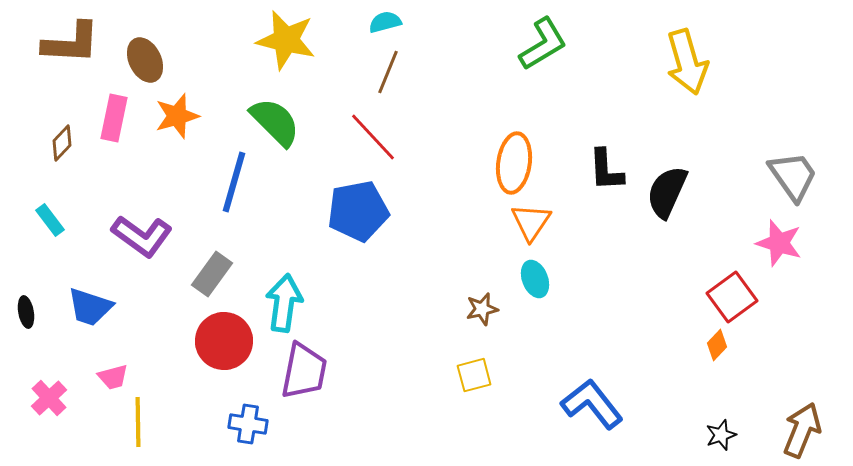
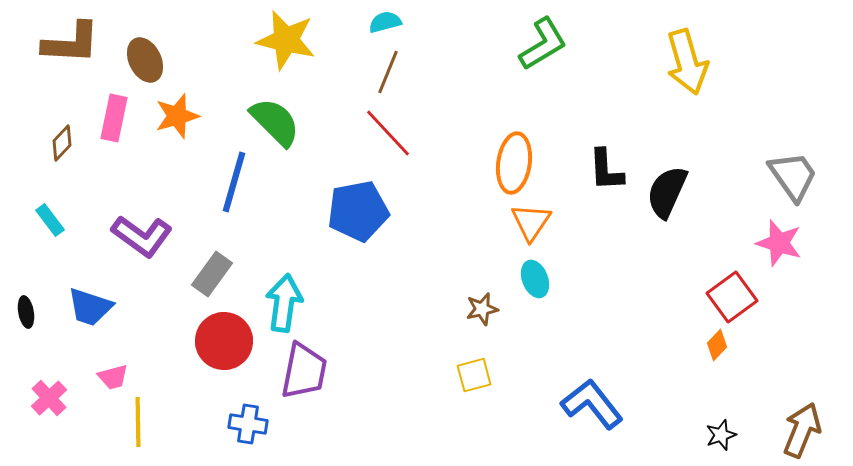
red line: moved 15 px right, 4 px up
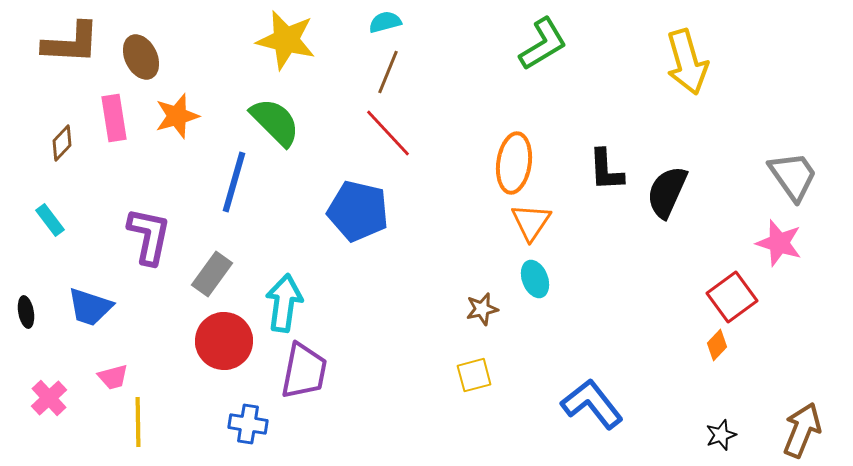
brown ellipse: moved 4 px left, 3 px up
pink rectangle: rotated 21 degrees counterclockwise
blue pentagon: rotated 24 degrees clockwise
purple L-shape: moved 7 px right; rotated 114 degrees counterclockwise
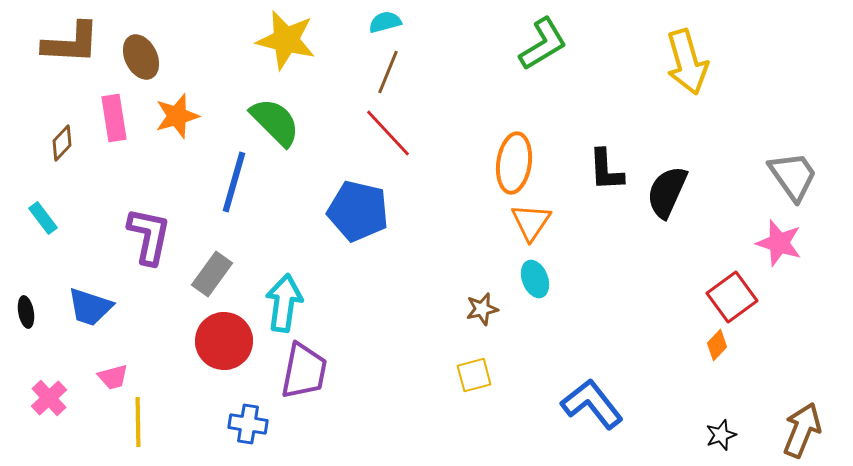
cyan rectangle: moved 7 px left, 2 px up
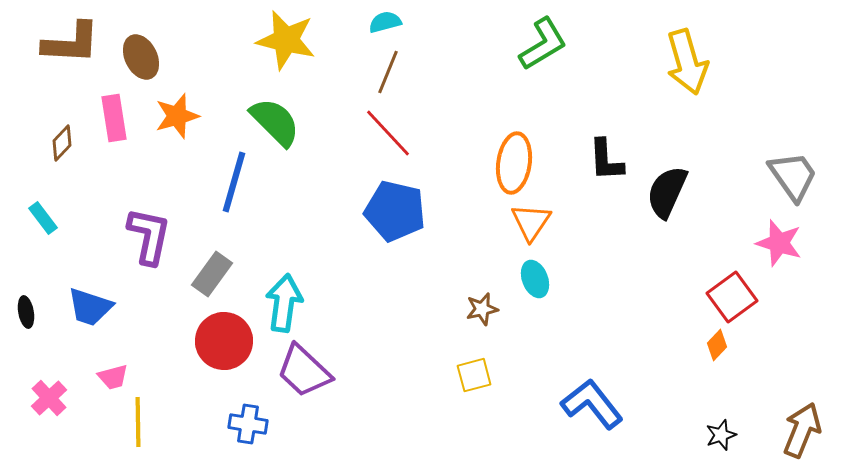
black L-shape: moved 10 px up
blue pentagon: moved 37 px right
purple trapezoid: rotated 122 degrees clockwise
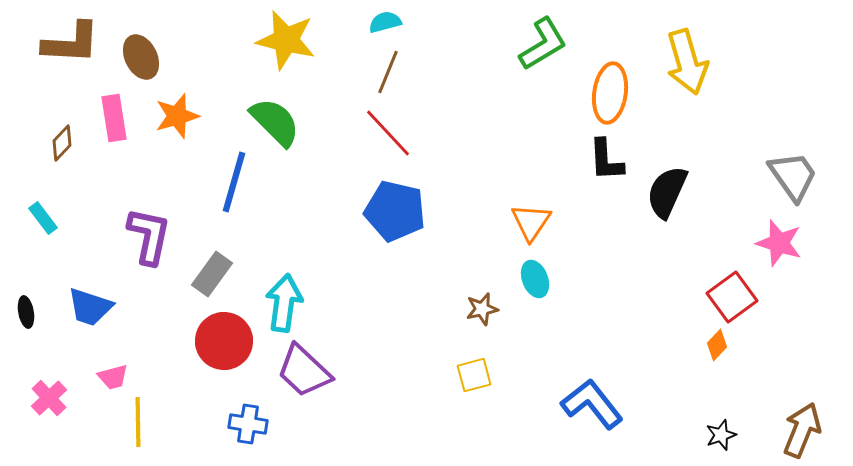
orange ellipse: moved 96 px right, 70 px up
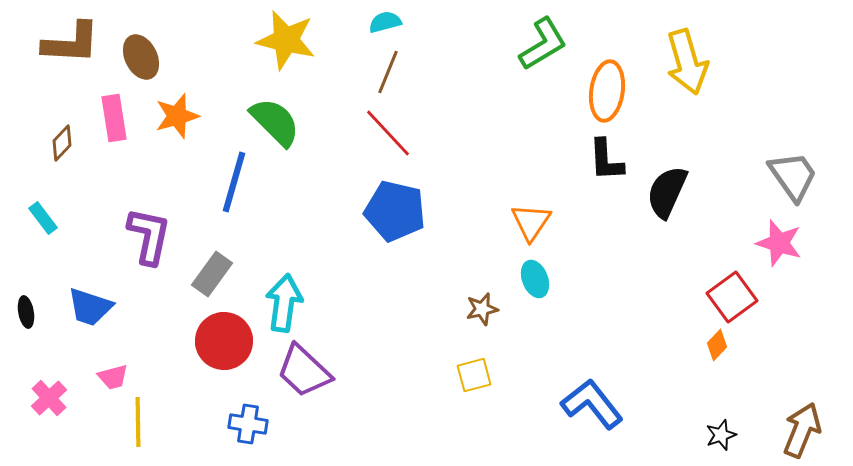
orange ellipse: moved 3 px left, 2 px up
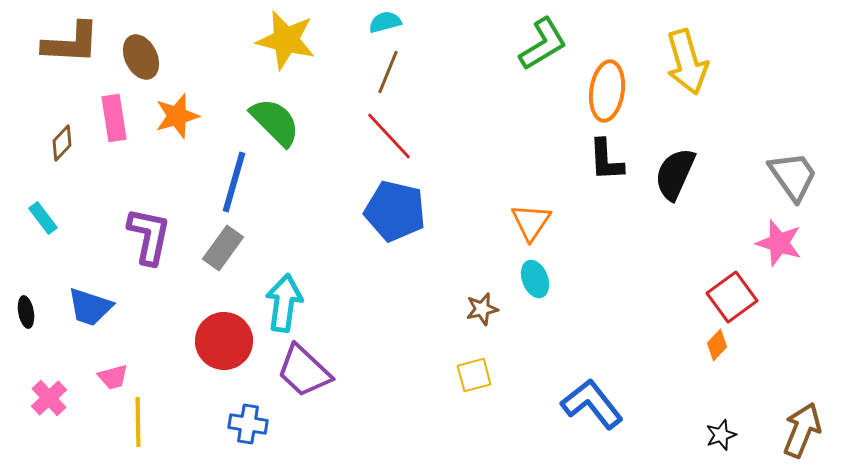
red line: moved 1 px right, 3 px down
black semicircle: moved 8 px right, 18 px up
gray rectangle: moved 11 px right, 26 px up
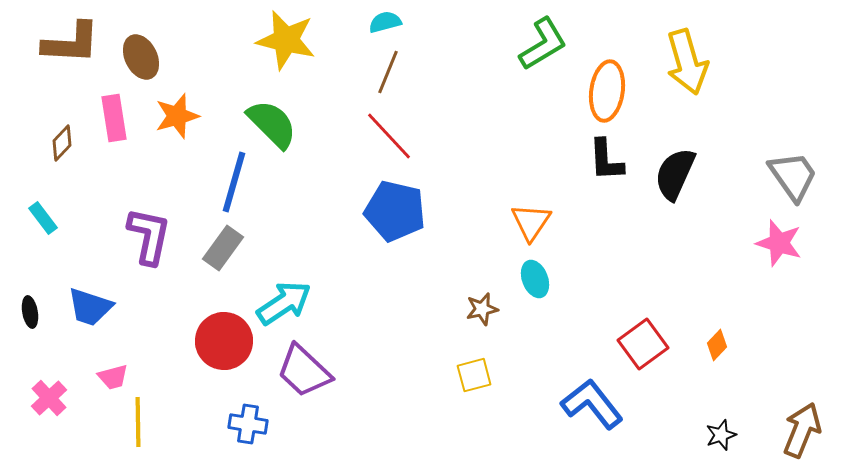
green semicircle: moved 3 px left, 2 px down
red square: moved 89 px left, 47 px down
cyan arrow: rotated 48 degrees clockwise
black ellipse: moved 4 px right
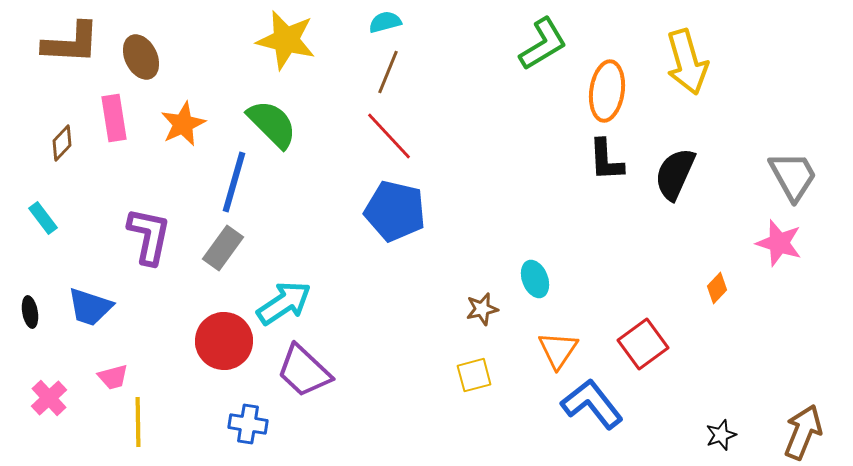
orange star: moved 6 px right, 8 px down; rotated 9 degrees counterclockwise
gray trapezoid: rotated 6 degrees clockwise
orange triangle: moved 27 px right, 128 px down
orange diamond: moved 57 px up
brown arrow: moved 1 px right, 2 px down
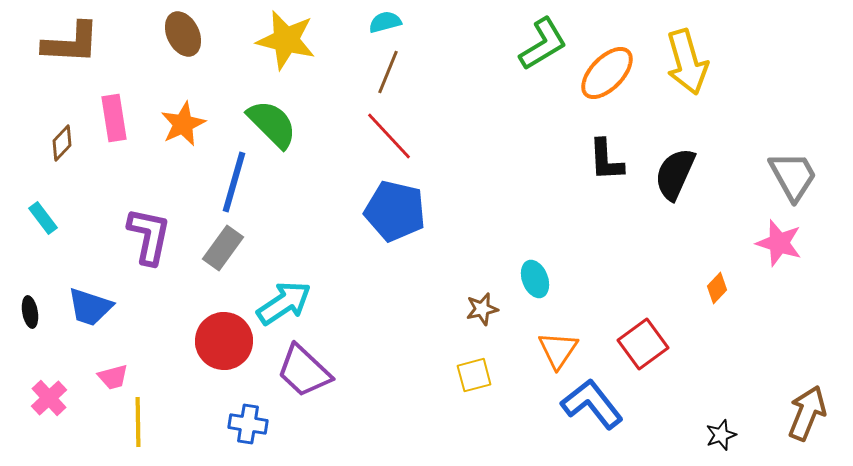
brown ellipse: moved 42 px right, 23 px up
orange ellipse: moved 18 px up; rotated 36 degrees clockwise
brown arrow: moved 4 px right, 19 px up
